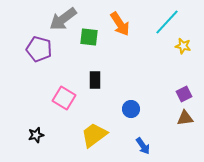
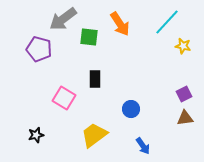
black rectangle: moved 1 px up
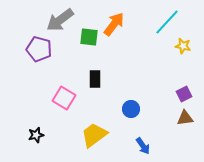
gray arrow: moved 3 px left, 1 px down
orange arrow: moved 6 px left; rotated 110 degrees counterclockwise
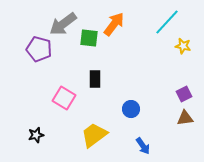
gray arrow: moved 3 px right, 4 px down
green square: moved 1 px down
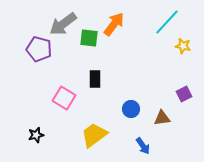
brown triangle: moved 23 px left
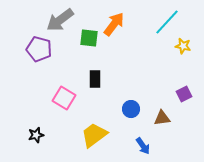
gray arrow: moved 3 px left, 4 px up
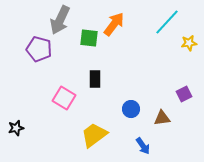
gray arrow: rotated 28 degrees counterclockwise
yellow star: moved 6 px right, 3 px up; rotated 21 degrees counterclockwise
black star: moved 20 px left, 7 px up
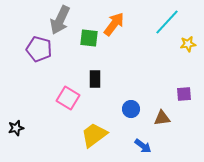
yellow star: moved 1 px left, 1 px down
purple square: rotated 21 degrees clockwise
pink square: moved 4 px right
blue arrow: rotated 18 degrees counterclockwise
